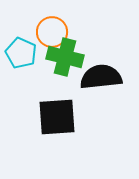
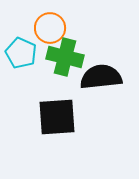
orange circle: moved 2 px left, 4 px up
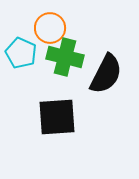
black semicircle: moved 5 px right, 3 px up; rotated 123 degrees clockwise
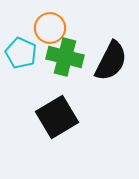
black semicircle: moved 5 px right, 13 px up
black square: rotated 27 degrees counterclockwise
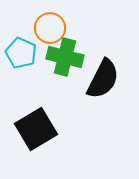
black semicircle: moved 8 px left, 18 px down
black square: moved 21 px left, 12 px down
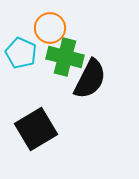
black semicircle: moved 13 px left
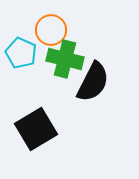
orange circle: moved 1 px right, 2 px down
green cross: moved 2 px down
black semicircle: moved 3 px right, 3 px down
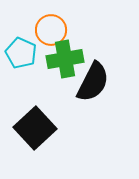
green cross: rotated 24 degrees counterclockwise
black square: moved 1 px left, 1 px up; rotated 12 degrees counterclockwise
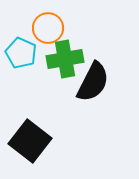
orange circle: moved 3 px left, 2 px up
black square: moved 5 px left, 13 px down; rotated 9 degrees counterclockwise
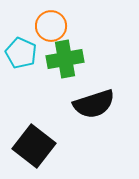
orange circle: moved 3 px right, 2 px up
black semicircle: moved 1 px right, 22 px down; rotated 45 degrees clockwise
black square: moved 4 px right, 5 px down
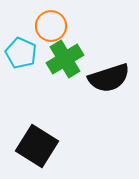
green cross: rotated 21 degrees counterclockwise
black semicircle: moved 15 px right, 26 px up
black square: moved 3 px right; rotated 6 degrees counterclockwise
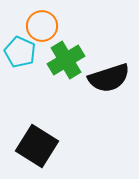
orange circle: moved 9 px left
cyan pentagon: moved 1 px left, 1 px up
green cross: moved 1 px right, 1 px down
